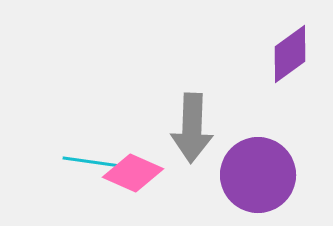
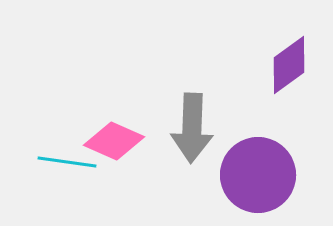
purple diamond: moved 1 px left, 11 px down
cyan line: moved 25 px left
pink diamond: moved 19 px left, 32 px up
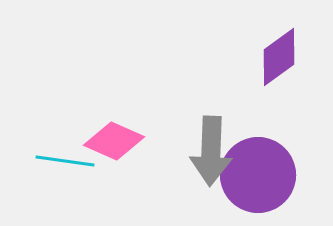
purple diamond: moved 10 px left, 8 px up
gray arrow: moved 19 px right, 23 px down
cyan line: moved 2 px left, 1 px up
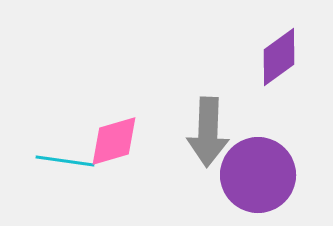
pink diamond: rotated 40 degrees counterclockwise
gray arrow: moved 3 px left, 19 px up
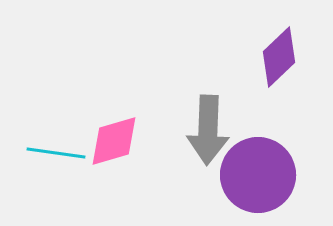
purple diamond: rotated 8 degrees counterclockwise
gray arrow: moved 2 px up
cyan line: moved 9 px left, 8 px up
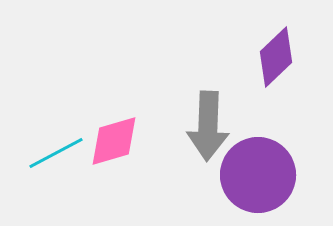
purple diamond: moved 3 px left
gray arrow: moved 4 px up
cyan line: rotated 36 degrees counterclockwise
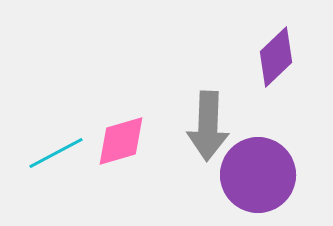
pink diamond: moved 7 px right
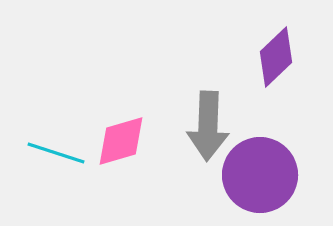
cyan line: rotated 46 degrees clockwise
purple circle: moved 2 px right
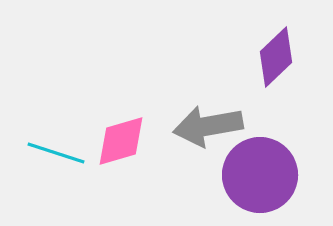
gray arrow: rotated 78 degrees clockwise
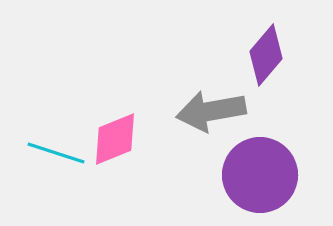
purple diamond: moved 10 px left, 2 px up; rotated 6 degrees counterclockwise
gray arrow: moved 3 px right, 15 px up
pink diamond: moved 6 px left, 2 px up; rotated 6 degrees counterclockwise
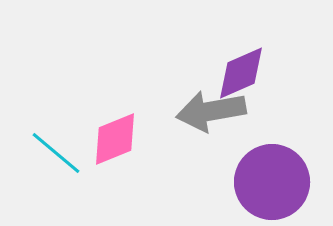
purple diamond: moved 25 px left, 18 px down; rotated 26 degrees clockwise
cyan line: rotated 22 degrees clockwise
purple circle: moved 12 px right, 7 px down
